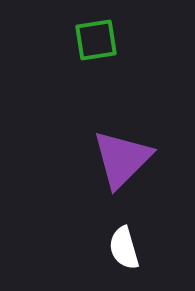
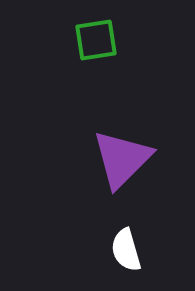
white semicircle: moved 2 px right, 2 px down
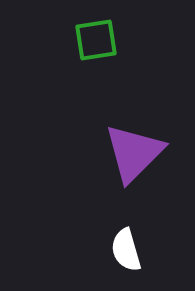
purple triangle: moved 12 px right, 6 px up
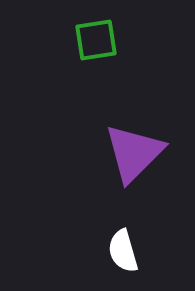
white semicircle: moved 3 px left, 1 px down
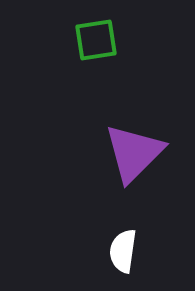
white semicircle: rotated 24 degrees clockwise
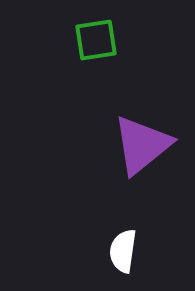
purple triangle: moved 8 px right, 8 px up; rotated 6 degrees clockwise
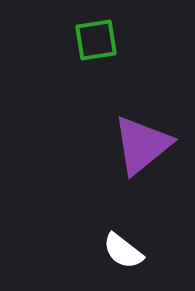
white semicircle: rotated 60 degrees counterclockwise
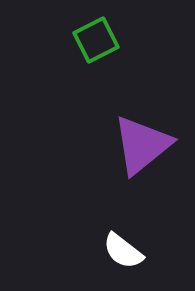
green square: rotated 18 degrees counterclockwise
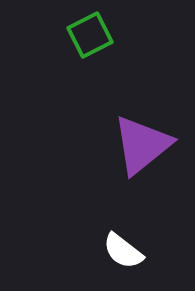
green square: moved 6 px left, 5 px up
